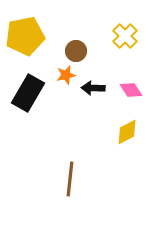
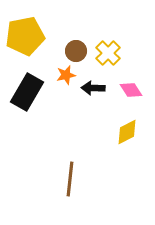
yellow cross: moved 17 px left, 17 px down
black rectangle: moved 1 px left, 1 px up
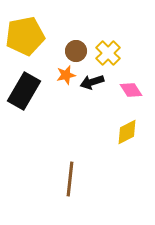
black arrow: moved 1 px left, 6 px up; rotated 20 degrees counterclockwise
black rectangle: moved 3 px left, 1 px up
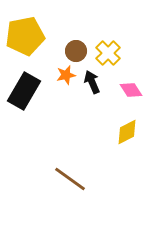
black arrow: rotated 85 degrees clockwise
brown line: rotated 60 degrees counterclockwise
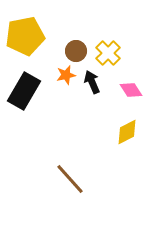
brown line: rotated 12 degrees clockwise
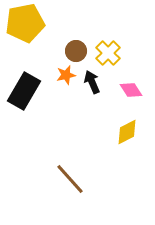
yellow pentagon: moved 13 px up
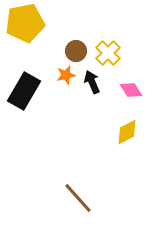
brown line: moved 8 px right, 19 px down
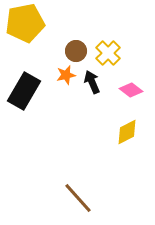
pink diamond: rotated 20 degrees counterclockwise
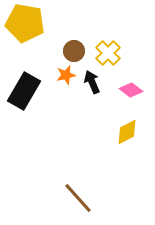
yellow pentagon: rotated 21 degrees clockwise
brown circle: moved 2 px left
